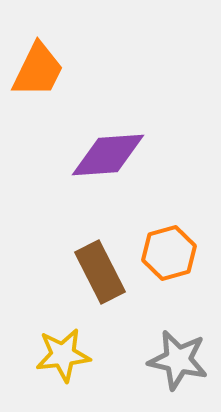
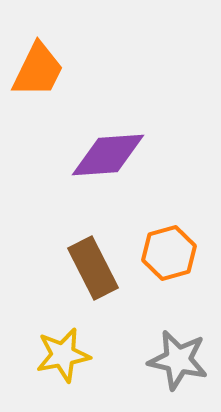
brown rectangle: moved 7 px left, 4 px up
yellow star: rotated 4 degrees counterclockwise
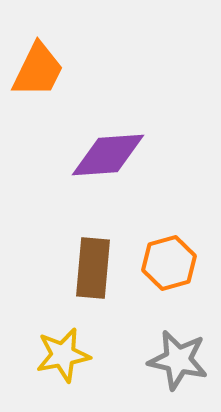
orange hexagon: moved 10 px down
brown rectangle: rotated 32 degrees clockwise
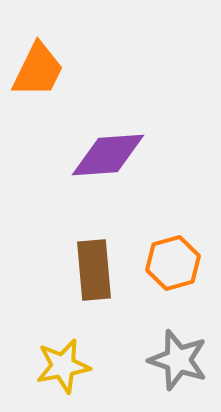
orange hexagon: moved 4 px right
brown rectangle: moved 1 px right, 2 px down; rotated 10 degrees counterclockwise
yellow star: moved 11 px down
gray star: rotated 6 degrees clockwise
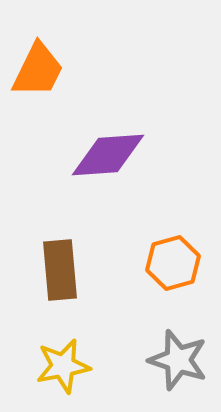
brown rectangle: moved 34 px left
